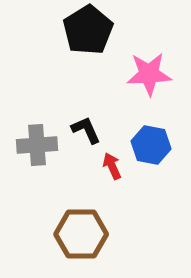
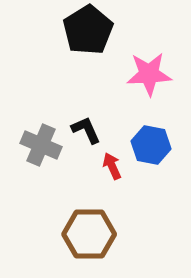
gray cross: moved 4 px right; rotated 27 degrees clockwise
brown hexagon: moved 8 px right
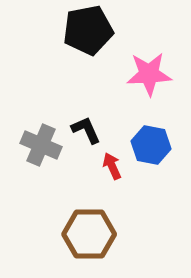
black pentagon: rotated 21 degrees clockwise
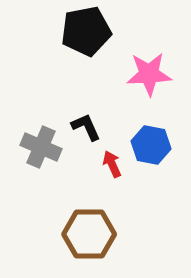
black pentagon: moved 2 px left, 1 px down
black L-shape: moved 3 px up
gray cross: moved 2 px down
red arrow: moved 2 px up
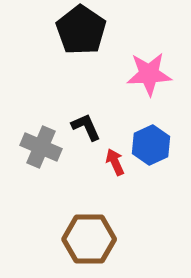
black pentagon: moved 5 px left, 1 px up; rotated 27 degrees counterclockwise
blue hexagon: rotated 24 degrees clockwise
red arrow: moved 3 px right, 2 px up
brown hexagon: moved 5 px down
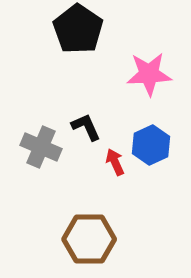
black pentagon: moved 3 px left, 1 px up
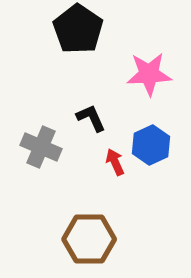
black L-shape: moved 5 px right, 9 px up
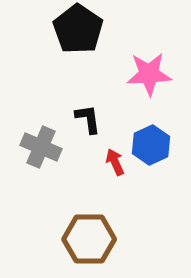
black L-shape: moved 3 px left, 1 px down; rotated 16 degrees clockwise
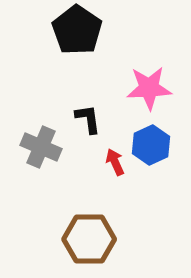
black pentagon: moved 1 px left, 1 px down
pink star: moved 14 px down
